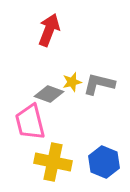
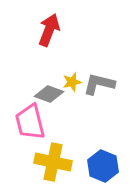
blue hexagon: moved 1 px left, 4 px down
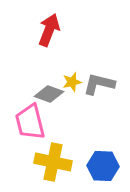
blue hexagon: rotated 20 degrees counterclockwise
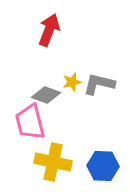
gray diamond: moved 3 px left, 1 px down
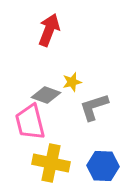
gray L-shape: moved 5 px left, 23 px down; rotated 32 degrees counterclockwise
yellow cross: moved 2 px left, 1 px down
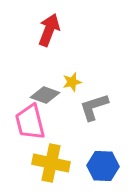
gray diamond: moved 1 px left
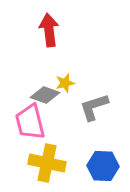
red arrow: rotated 28 degrees counterclockwise
yellow star: moved 7 px left, 1 px down
yellow cross: moved 4 px left
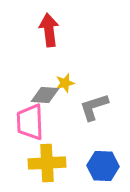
gray diamond: rotated 16 degrees counterclockwise
pink trapezoid: rotated 12 degrees clockwise
yellow cross: rotated 15 degrees counterclockwise
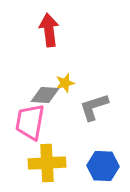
pink trapezoid: rotated 12 degrees clockwise
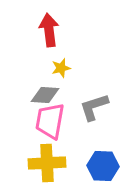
yellow star: moved 4 px left, 15 px up
pink trapezoid: moved 20 px right, 1 px up
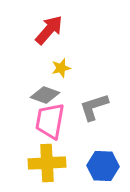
red arrow: rotated 48 degrees clockwise
gray diamond: rotated 16 degrees clockwise
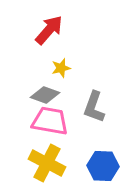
gray L-shape: rotated 52 degrees counterclockwise
pink trapezoid: rotated 90 degrees clockwise
yellow cross: rotated 30 degrees clockwise
